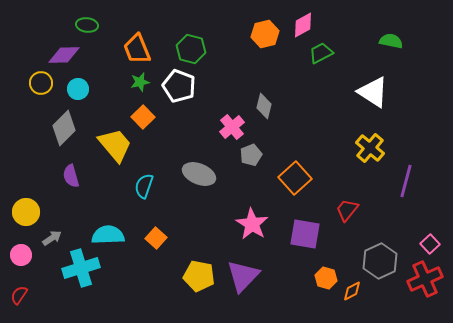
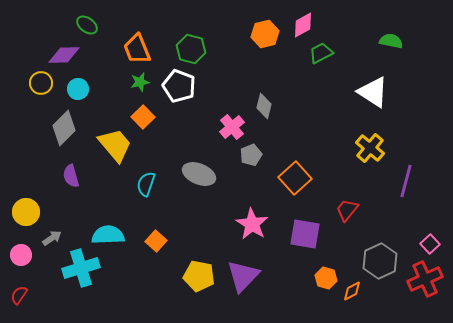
green ellipse at (87, 25): rotated 30 degrees clockwise
cyan semicircle at (144, 186): moved 2 px right, 2 px up
orange square at (156, 238): moved 3 px down
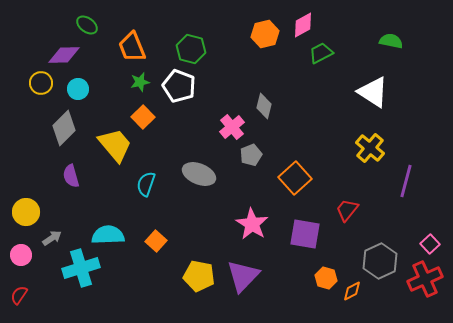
orange trapezoid at (137, 49): moved 5 px left, 2 px up
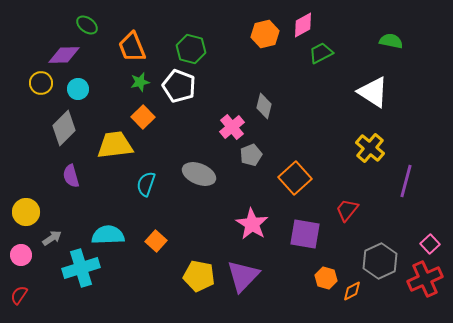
yellow trapezoid at (115, 145): rotated 57 degrees counterclockwise
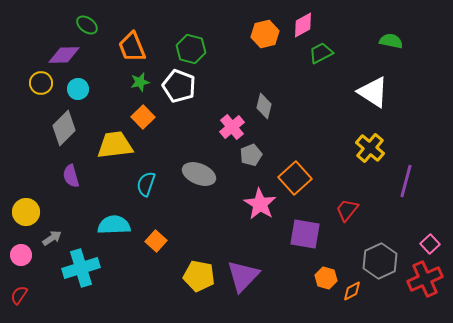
pink star at (252, 224): moved 8 px right, 20 px up
cyan semicircle at (108, 235): moved 6 px right, 10 px up
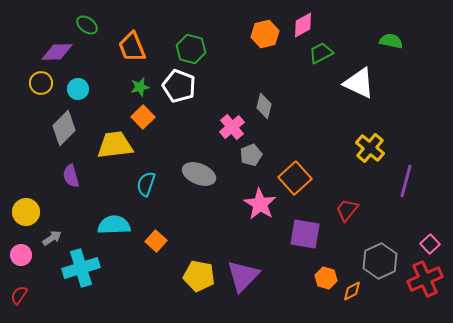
purple diamond at (64, 55): moved 7 px left, 3 px up
green star at (140, 82): moved 5 px down
white triangle at (373, 92): moved 14 px left, 9 px up; rotated 8 degrees counterclockwise
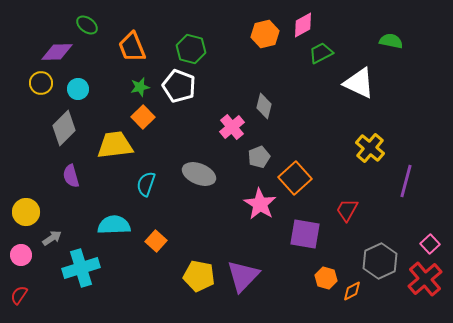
gray pentagon at (251, 155): moved 8 px right, 2 px down
red trapezoid at (347, 210): rotated 10 degrees counterclockwise
red cross at (425, 279): rotated 16 degrees counterclockwise
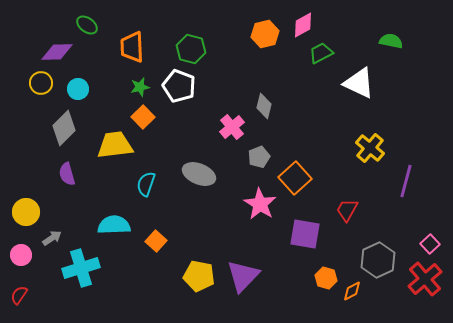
orange trapezoid at (132, 47): rotated 20 degrees clockwise
purple semicircle at (71, 176): moved 4 px left, 2 px up
gray hexagon at (380, 261): moved 2 px left, 1 px up
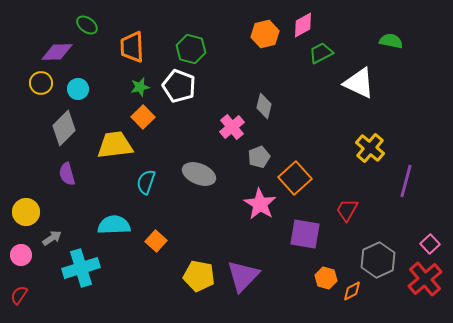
cyan semicircle at (146, 184): moved 2 px up
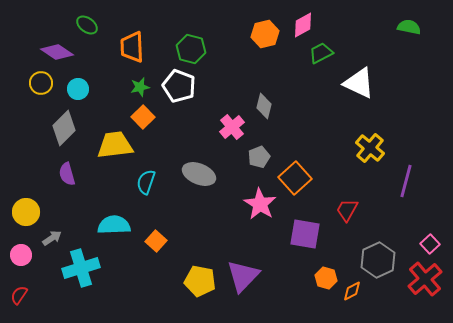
green semicircle at (391, 41): moved 18 px right, 14 px up
purple diamond at (57, 52): rotated 36 degrees clockwise
yellow pentagon at (199, 276): moved 1 px right, 5 px down
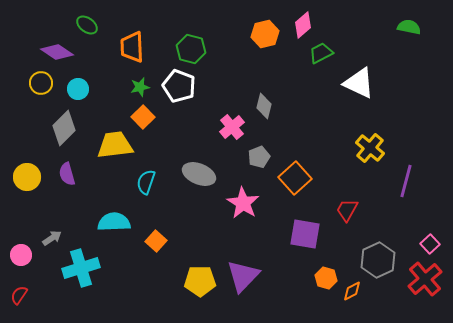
pink diamond at (303, 25): rotated 12 degrees counterclockwise
pink star at (260, 204): moved 17 px left, 1 px up
yellow circle at (26, 212): moved 1 px right, 35 px up
cyan semicircle at (114, 225): moved 3 px up
yellow pentagon at (200, 281): rotated 12 degrees counterclockwise
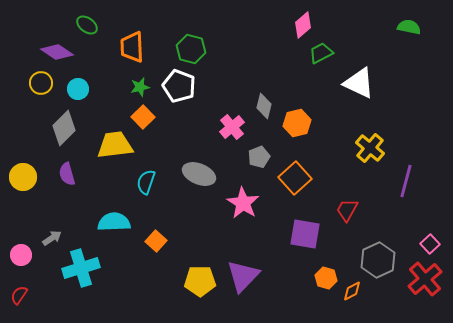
orange hexagon at (265, 34): moved 32 px right, 89 px down
yellow circle at (27, 177): moved 4 px left
